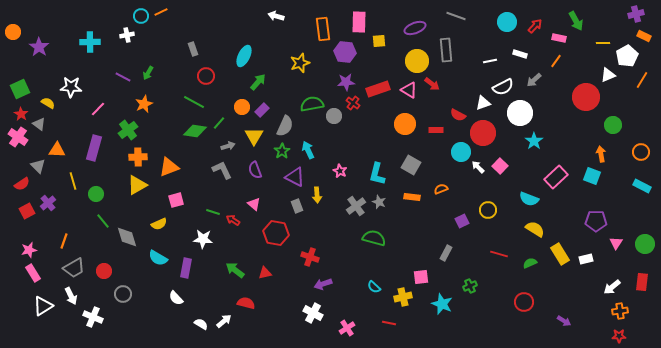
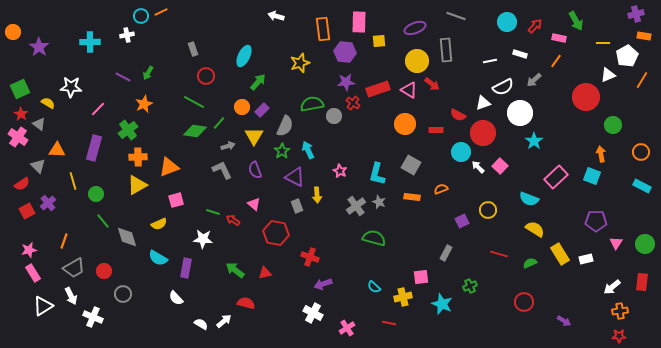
orange rectangle at (644, 36): rotated 16 degrees counterclockwise
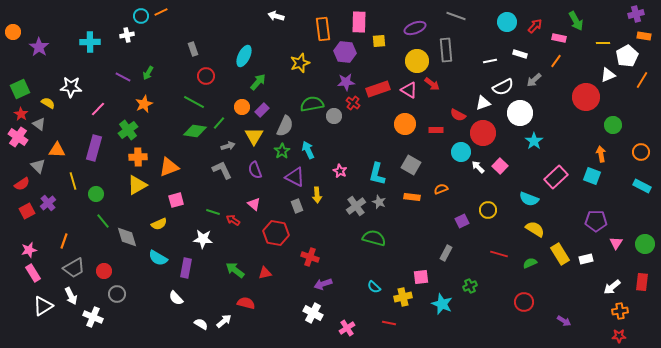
gray circle at (123, 294): moved 6 px left
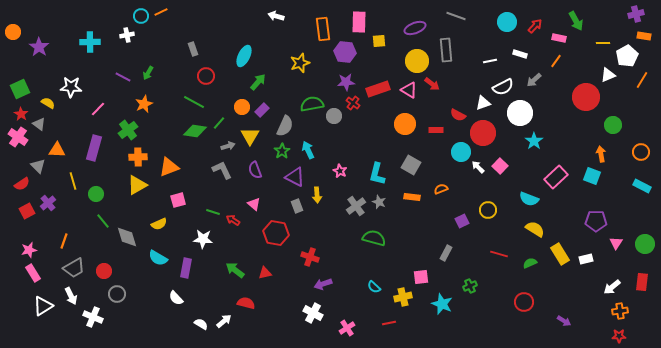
yellow triangle at (254, 136): moved 4 px left
pink square at (176, 200): moved 2 px right
red line at (389, 323): rotated 24 degrees counterclockwise
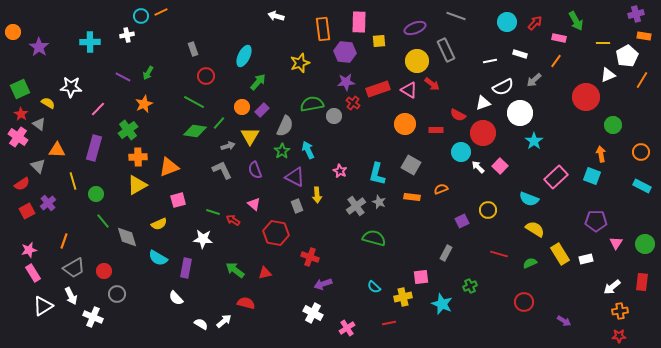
red arrow at (535, 26): moved 3 px up
gray rectangle at (446, 50): rotated 20 degrees counterclockwise
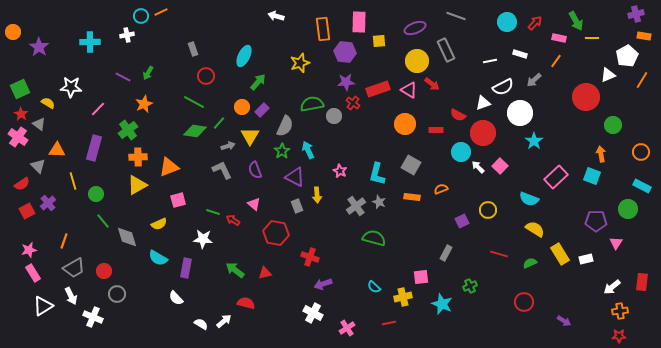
yellow line at (603, 43): moved 11 px left, 5 px up
green circle at (645, 244): moved 17 px left, 35 px up
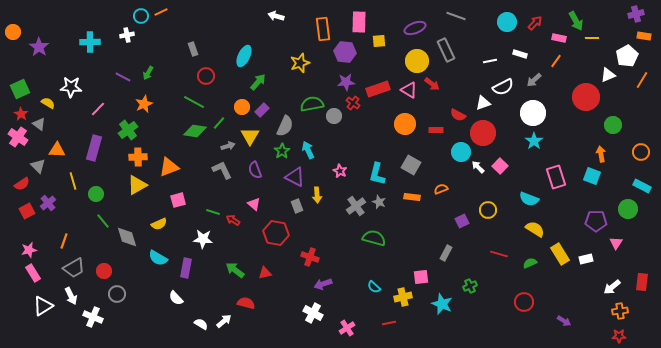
white circle at (520, 113): moved 13 px right
pink rectangle at (556, 177): rotated 65 degrees counterclockwise
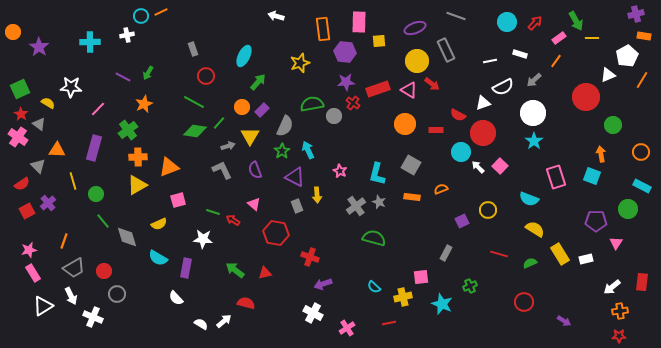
pink rectangle at (559, 38): rotated 48 degrees counterclockwise
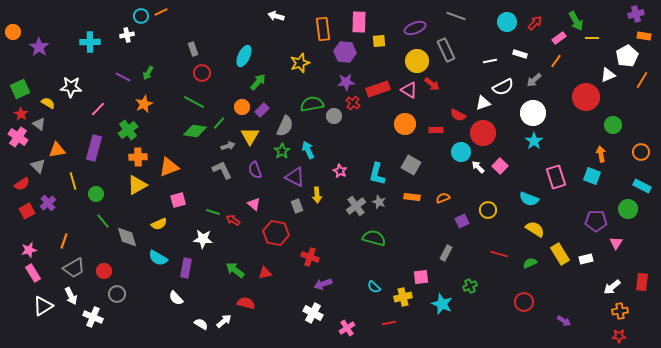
red circle at (206, 76): moved 4 px left, 3 px up
orange triangle at (57, 150): rotated 12 degrees counterclockwise
orange semicircle at (441, 189): moved 2 px right, 9 px down
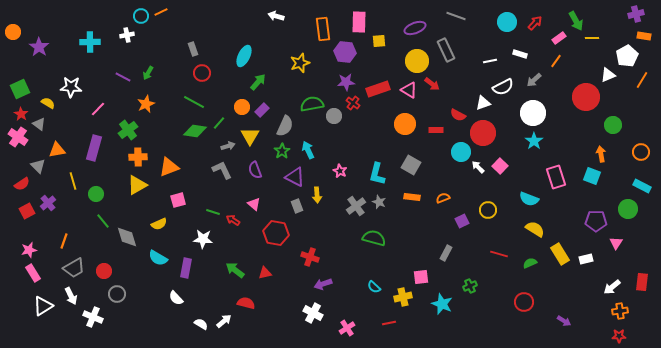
orange star at (144, 104): moved 2 px right
